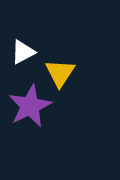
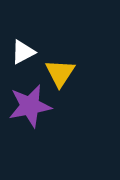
purple star: rotated 15 degrees clockwise
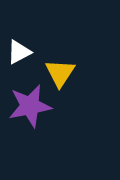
white triangle: moved 4 px left
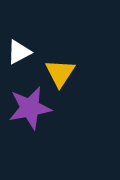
purple star: moved 2 px down
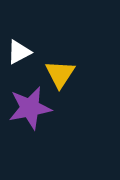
yellow triangle: moved 1 px down
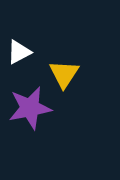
yellow triangle: moved 4 px right
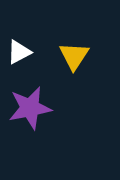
yellow triangle: moved 10 px right, 18 px up
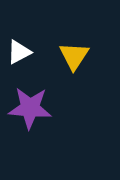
purple star: rotated 15 degrees clockwise
